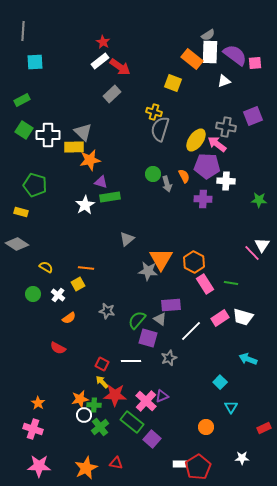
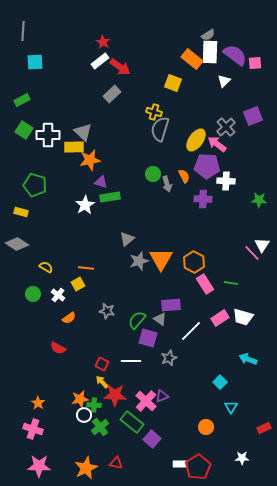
white triangle at (224, 81): rotated 24 degrees counterclockwise
gray cross at (226, 127): rotated 36 degrees clockwise
gray star at (148, 271): moved 9 px left, 10 px up; rotated 24 degrees counterclockwise
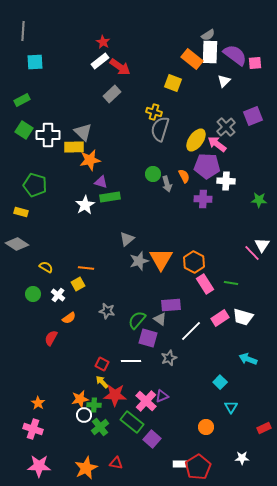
red semicircle at (58, 348): moved 7 px left, 10 px up; rotated 91 degrees clockwise
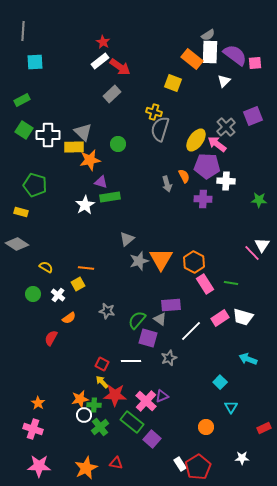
green circle at (153, 174): moved 35 px left, 30 px up
white rectangle at (180, 464): rotated 56 degrees clockwise
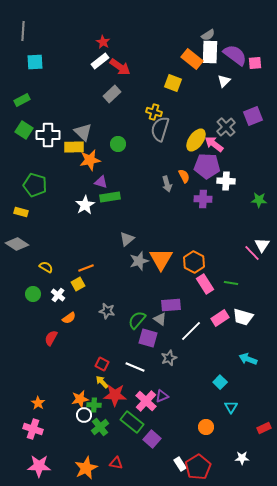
pink arrow at (217, 144): moved 3 px left
orange line at (86, 268): rotated 28 degrees counterclockwise
white line at (131, 361): moved 4 px right, 6 px down; rotated 24 degrees clockwise
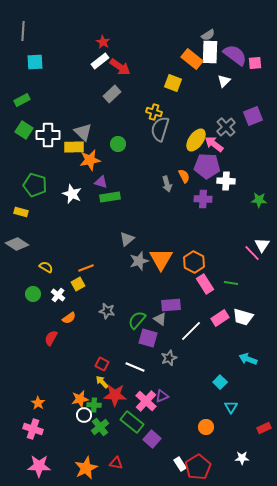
white star at (85, 205): moved 13 px left, 11 px up; rotated 18 degrees counterclockwise
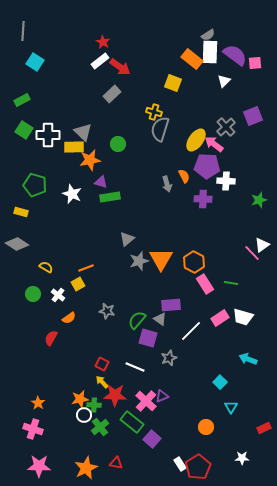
cyan square at (35, 62): rotated 36 degrees clockwise
green star at (259, 200): rotated 21 degrees counterclockwise
white triangle at (262, 245): rotated 21 degrees clockwise
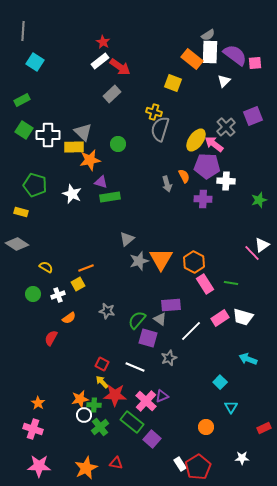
white cross at (58, 295): rotated 32 degrees clockwise
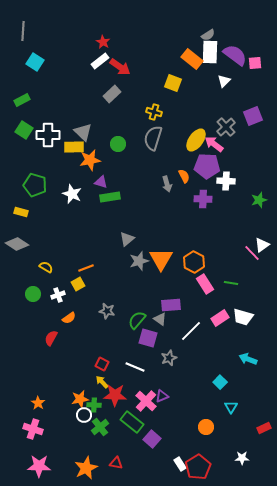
gray semicircle at (160, 129): moved 7 px left, 9 px down
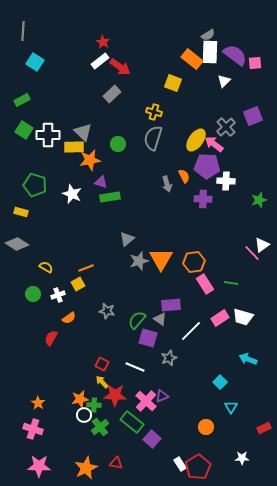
orange hexagon at (194, 262): rotated 25 degrees clockwise
